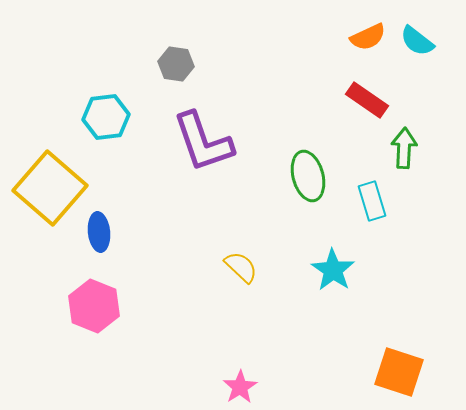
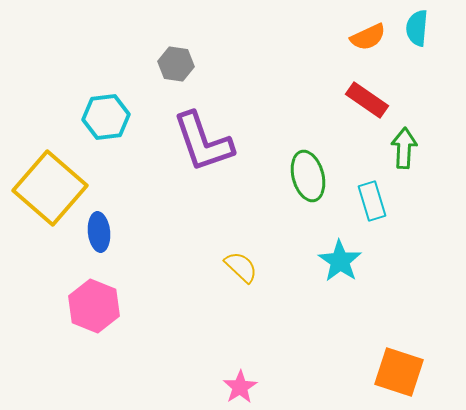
cyan semicircle: moved 13 px up; rotated 57 degrees clockwise
cyan star: moved 7 px right, 9 px up
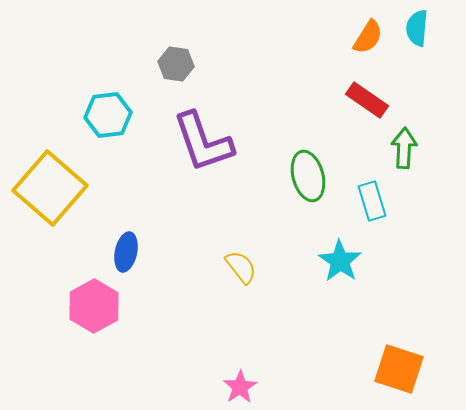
orange semicircle: rotated 33 degrees counterclockwise
cyan hexagon: moved 2 px right, 2 px up
blue ellipse: moved 27 px right, 20 px down; rotated 18 degrees clockwise
yellow semicircle: rotated 9 degrees clockwise
pink hexagon: rotated 9 degrees clockwise
orange square: moved 3 px up
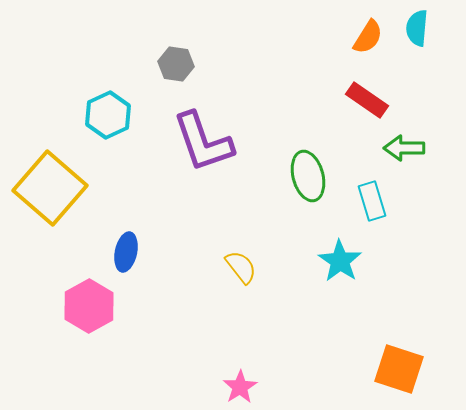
cyan hexagon: rotated 18 degrees counterclockwise
green arrow: rotated 93 degrees counterclockwise
pink hexagon: moved 5 px left
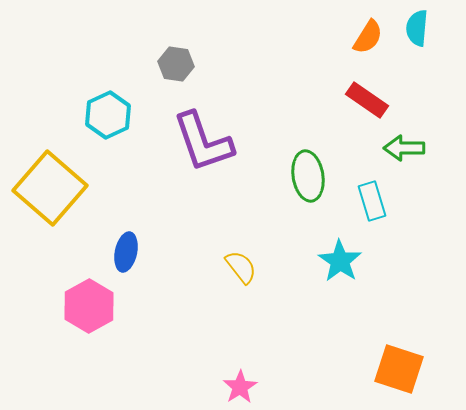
green ellipse: rotated 6 degrees clockwise
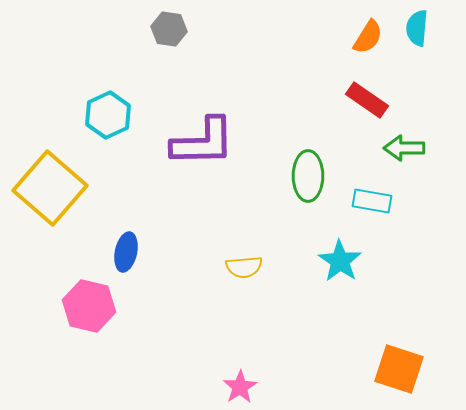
gray hexagon: moved 7 px left, 35 px up
purple L-shape: rotated 72 degrees counterclockwise
green ellipse: rotated 9 degrees clockwise
cyan rectangle: rotated 63 degrees counterclockwise
yellow semicircle: moved 3 px right; rotated 123 degrees clockwise
pink hexagon: rotated 18 degrees counterclockwise
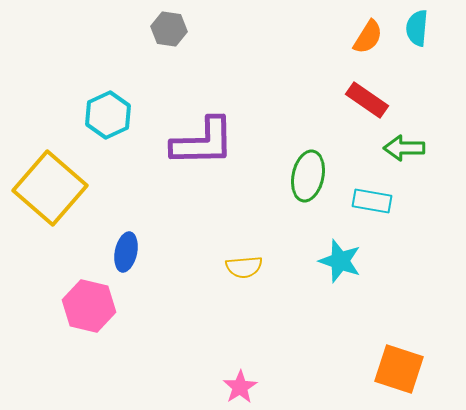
green ellipse: rotated 12 degrees clockwise
cyan star: rotated 15 degrees counterclockwise
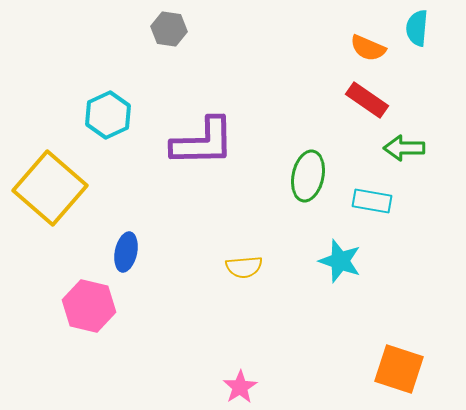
orange semicircle: moved 11 px down; rotated 81 degrees clockwise
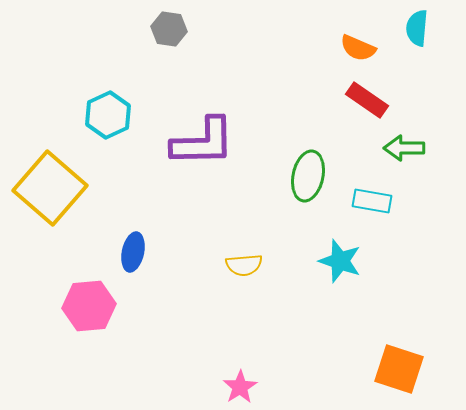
orange semicircle: moved 10 px left
blue ellipse: moved 7 px right
yellow semicircle: moved 2 px up
pink hexagon: rotated 18 degrees counterclockwise
